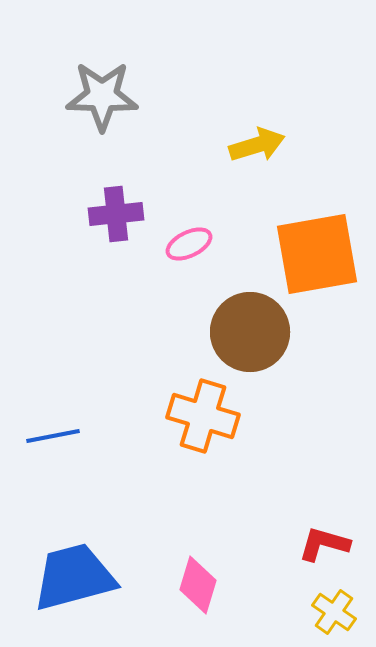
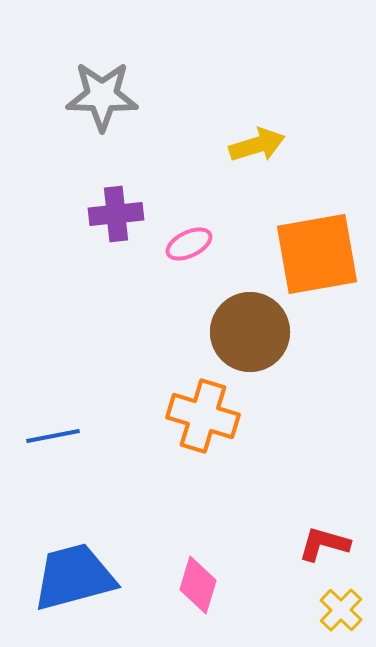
yellow cross: moved 7 px right, 2 px up; rotated 9 degrees clockwise
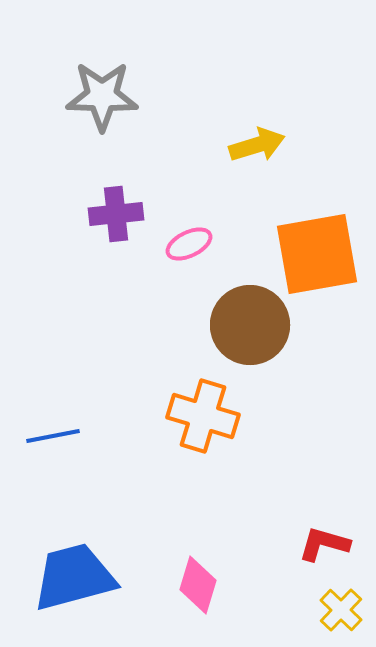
brown circle: moved 7 px up
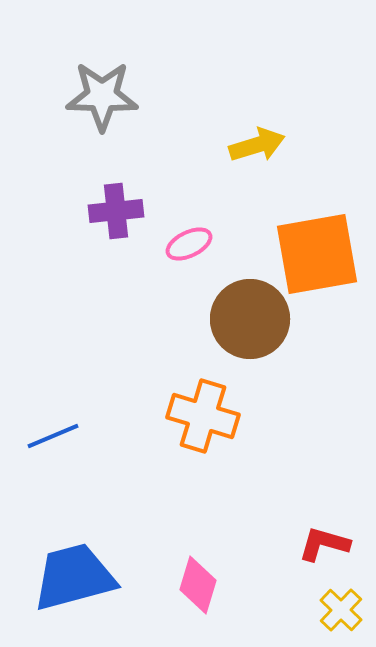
purple cross: moved 3 px up
brown circle: moved 6 px up
blue line: rotated 12 degrees counterclockwise
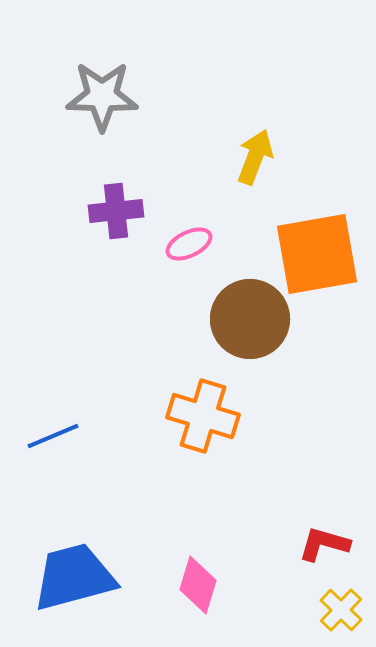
yellow arrow: moved 2 px left, 12 px down; rotated 52 degrees counterclockwise
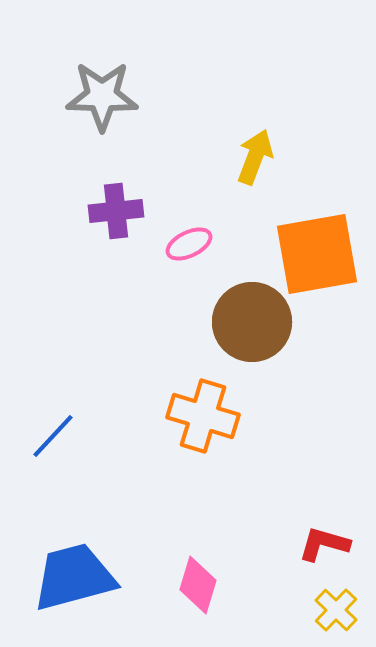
brown circle: moved 2 px right, 3 px down
blue line: rotated 24 degrees counterclockwise
yellow cross: moved 5 px left
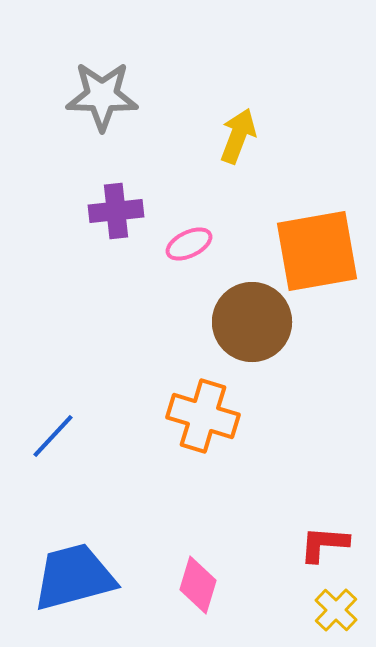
yellow arrow: moved 17 px left, 21 px up
orange square: moved 3 px up
red L-shape: rotated 12 degrees counterclockwise
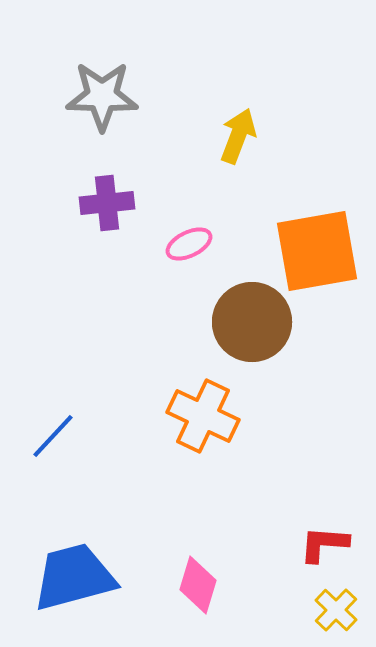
purple cross: moved 9 px left, 8 px up
orange cross: rotated 8 degrees clockwise
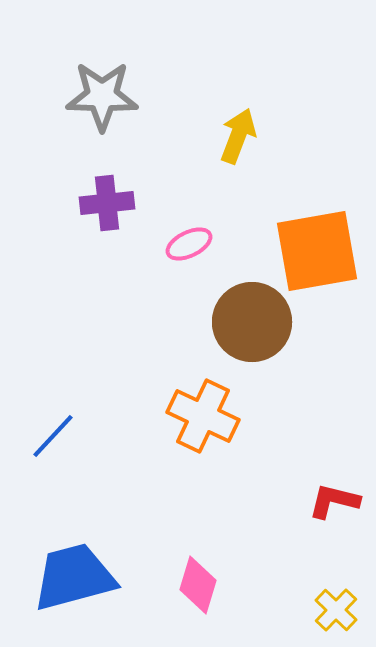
red L-shape: moved 10 px right, 43 px up; rotated 10 degrees clockwise
